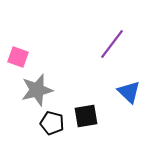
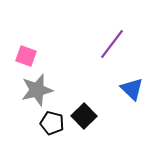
pink square: moved 8 px right, 1 px up
blue triangle: moved 3 px right, 3 px up
black square: moved 2 px left; rotated 35 degrees counterclockwise
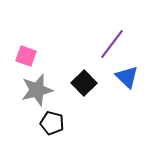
blue triangle: moved 5 px left, 12 px up
black square: moved 33 px up
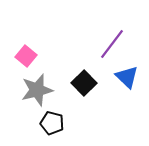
pink square: rotated 20 degrees clockwise
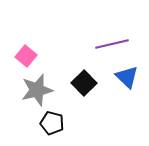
purple line: rotated 40 degrees clockwise
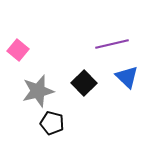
pink square: moved 8 px left, 6 px up
gray star: moved 1 px right, 1 px down
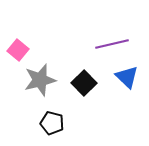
gray star: moved 2 px right, 11 px up
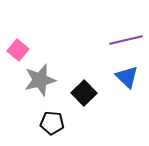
purple line: moved 14 px right, 4 px up
black square: moved 10 px down
black pentagon: rotated 10 degrees counterclockwise
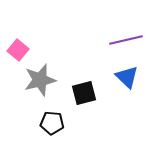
black square: rotated 30 degrees clockwise
